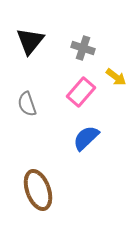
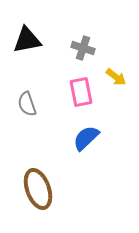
black triangle: moved 3 px left, 1 px up; rotated 40 degrees clockwise
pink rectangle: rotated 52 degrees counterclockwise
brown ellipse: moved 1 px up
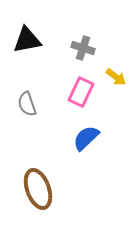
pink rectangle: rotated 36 degrees clockwise
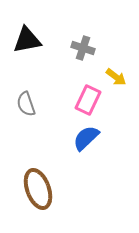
pink rectangle: moved 7 px right, 8 px down
gray semicircle: moved 1 px left
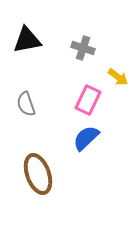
yellow arrow: moved 2 px right
brown ellipse: moved 15 px up
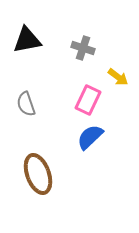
blue semicircle: moved 4 px right, 1 px up
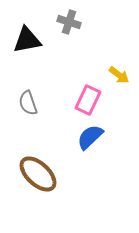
gray cross: moved 14 px left, 26 px up
yellow arrow: moved 1 px right, 2 px up
gray semicircle: moved 2 px right, 1 px up
brown ellipse: rotated 27 degrees counterclockwise
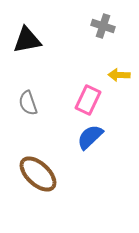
gray cross: moved 34 px right, 4 px down
yellow arrow: rotated 145 degrees clockwise
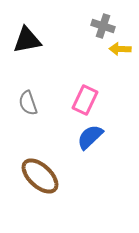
yellow arrow: moved 1 px right, 26 px up
pink rectangle: moved 3 px left
brown ellipse: moved 2 px right, 2 px down
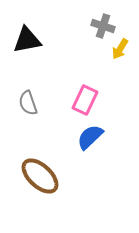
yellow arrow: rotated 60 degrees counterclockwise
